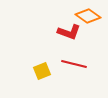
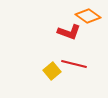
yellow square: moved 10 px right; rotated 18 degrees counterclockwise
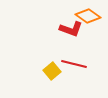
red L-shape: moved 2 px right, 3 px up
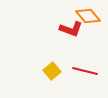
orange diamond: rotated 15 degrees clockwise
red line: moved 11 px right, 7 px down
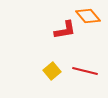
red L-shape: moved 6 px left, 1 px down; rotated 30 degrees counterclockwise
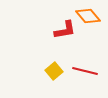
yellow square: moved 2 px right
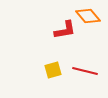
yellow square: moved 1 px left, 1 px up; rotated 24 degrees clockwise
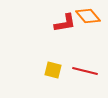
red L-shape: moved 7 px up
yellow square: rotated 30 degrees clockwise
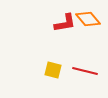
orange diamond: moved 3 px down
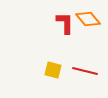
red L-shape: rotated 80 degrees counterclockwise
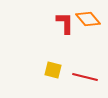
red line: moved 6 px down
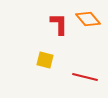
red L-shape: moved 6 px left, 1 px down
yellow square: moved 8 px left, 10 px up
